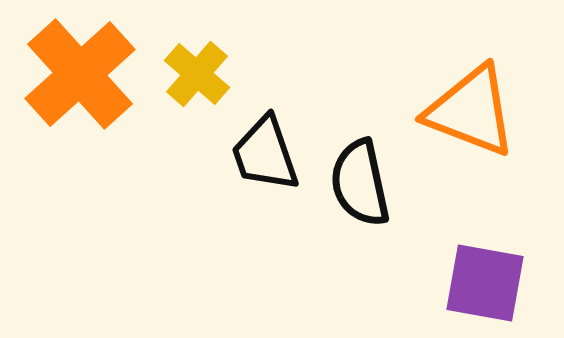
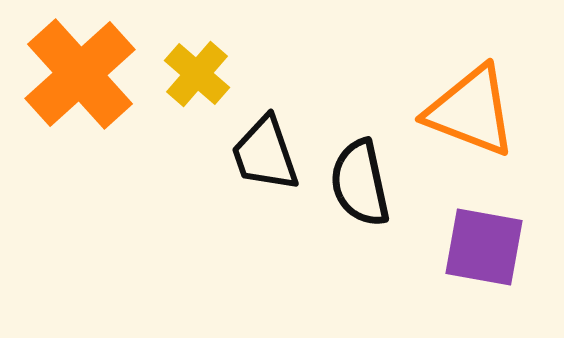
purple square: moved 1 px left, 36 px up
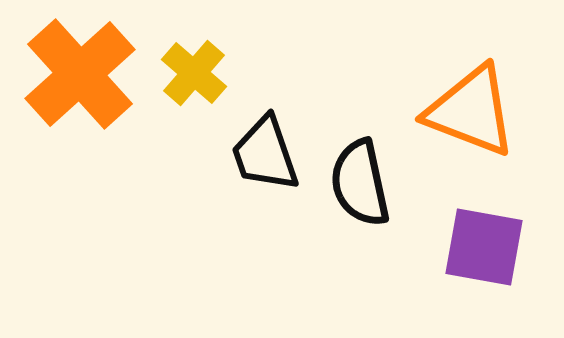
yellow cross: moved 3 px left, 1 px up
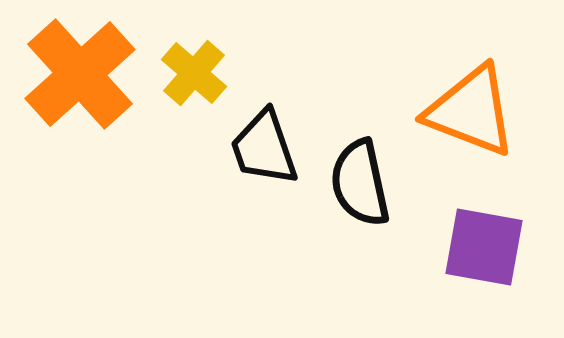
black trapezoid: moved 1 px left, 6 px up
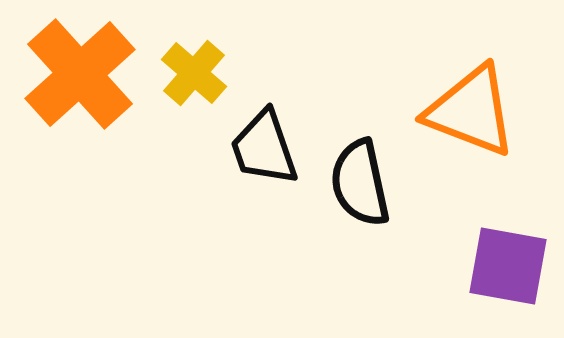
purple square: moved 24 px right, 19 px down
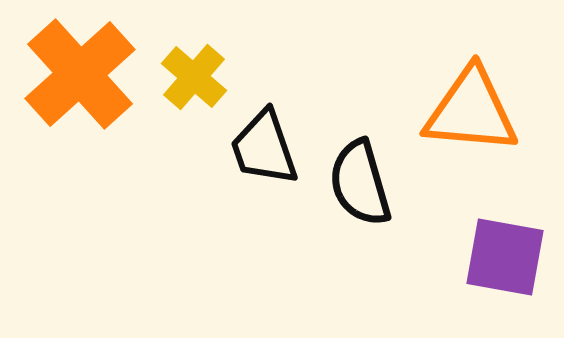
yellow cross: moved 4 px down
orange triangle: rotated 16 degrees counterclockwise
black semicircle: rotated 4 degrees counterclockwise
purple square: moved 3 px left, 9 px up
